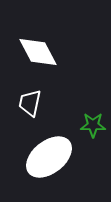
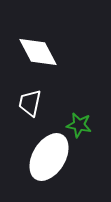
green star: moved 14 px left; rotated 10 degrees clockwise
white ellipse: rotated 21 degrees counterclockwise
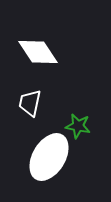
white diamond: rotated 6 degrees counterclockwise
green star: moved 1 px left, 1 px down
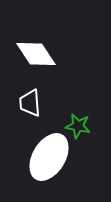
white diamond: moved 2 px left, 2 px down
white trapezoid: rotated 16 degrees counterclockwise
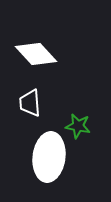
white diamond: rotated 9 degrees counterclockwise
white ellipse: rotated 24 degrees counterclockwise
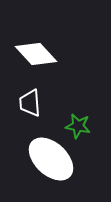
white ellipse: moved 2 px right, 2 px down; rotated 54 degrees counterclockwise
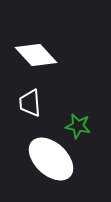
white diamond: moved 1 px down
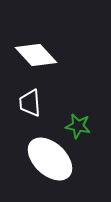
white ellipse: moved 1 px left
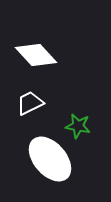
white trapezoid: rotated 68 degrees clockwise
white ellipse: rotated 6 degrees clockwise
